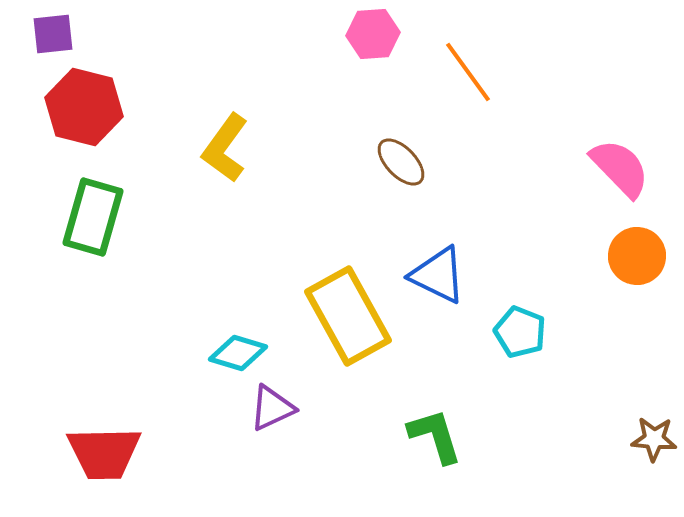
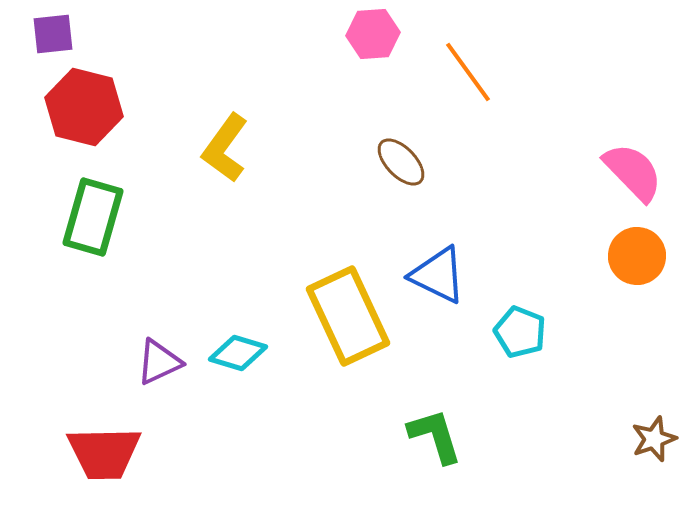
pink semicircle: moved 13 px right, 4 px down
yellow rectangle: rotated 4 degrees clockwise
purple triangle: moved 113 px left, 46 px up
brown star: rotated 24 degrees counterclockwise
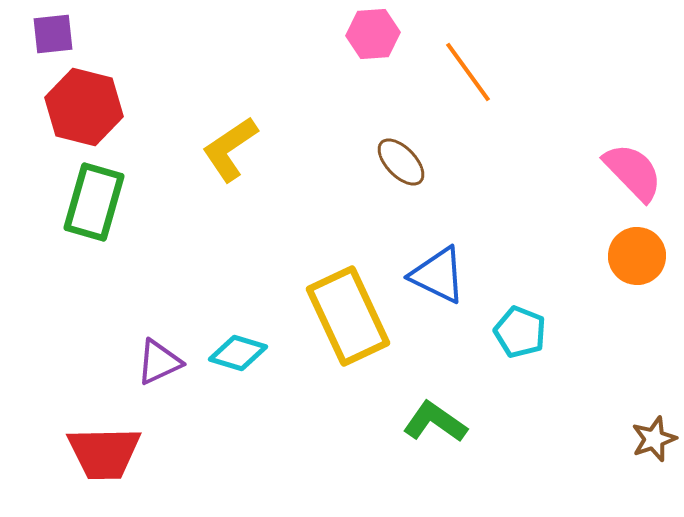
yellow L-shape: moved 5 px right, 1 px down; rotated 20 degrees clockwise
green rectangle: moved 1 px right, 15 px up
green L-shape: moved 14 px up; rotated 38 degrees counterclockwise
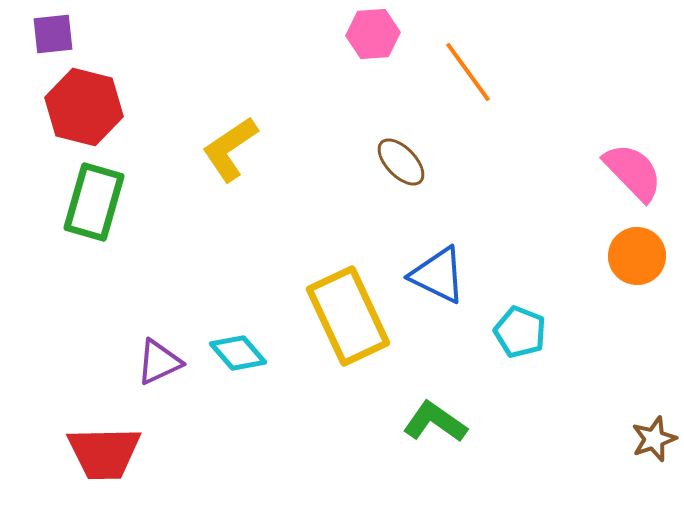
cyan diamond: rotated 32 degrees clockwise
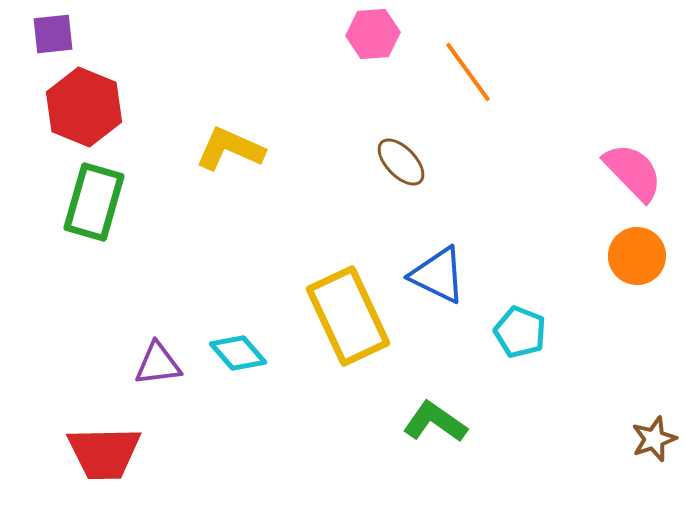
red hexagon: rotated 8 degrees clockwise
yellow L-shape: rotated 58 degrees clockwise
purple triangle: moved 1 px left, 2 px down; rotated 18 degrees clockwise
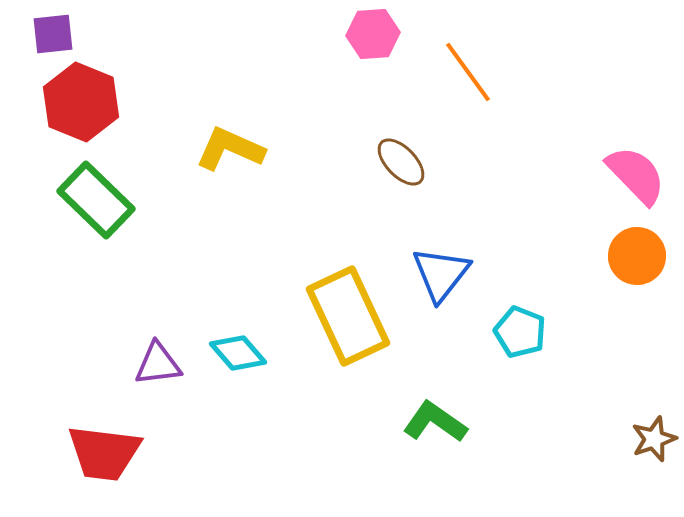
red hexagon: moved 3 px left, 5 px up
pink semicircle: moved 3 px right, 3 px down
green rectangle: moved 2 px right, 2 px up; rotated 62 degrees counterclockwise
blue triangle: moved 3 px right, 1 px up; rotated 42 degrees clockwise
red trapezoid: rotated 8 degrees clockwise
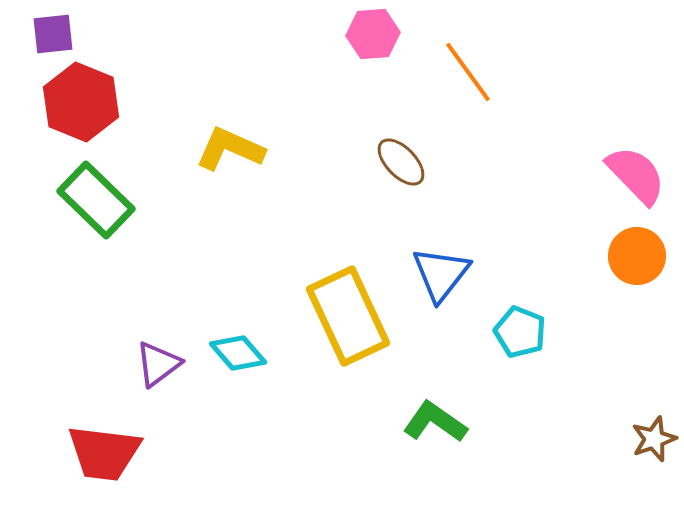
purple triangle: rotated 30 degrees counterclockwise
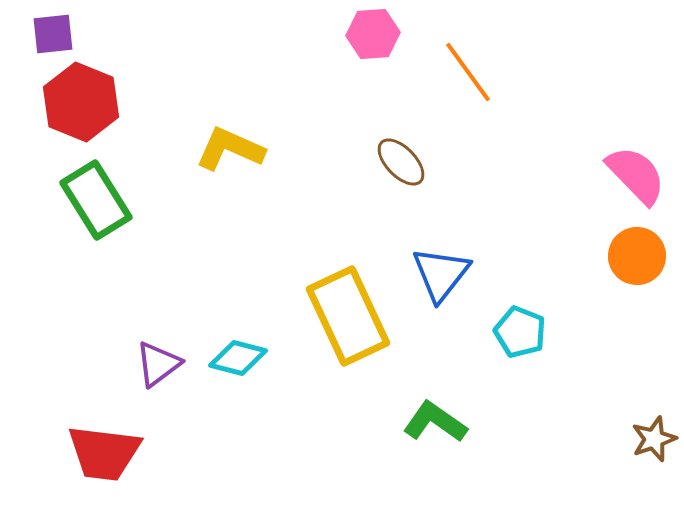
green rectangle: rotated 14 degrees clockwise
cyan diamond: moved 5 px down; rotated 34 degrees counterclockwise
